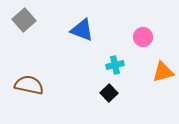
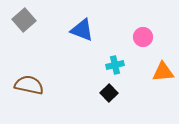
orange triangle: rotated 10 degrees clockwise
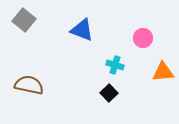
gray square: rotated 10 degrees counterclockwise
pink circle: moved 1 px down
cyan cross: rotated 30 degrees clockwise
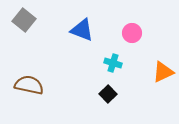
pink circle: moved 11 px left, 5 px up
cyan cross: moved 2 px left, 2 px up
orange triangle: rotated 20 degrees counterclockwise
black square: moved 1 px left, 1 px down
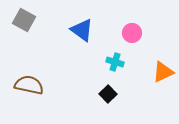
gray square: rotated 10 degrees counterclockwise
blue triangle: rotated 15 degrees clockwise
cyan cross: moved 2 px right, 1 px up
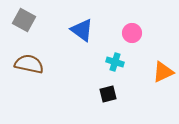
brown semicircle: moved 21 px up
black square: rotated 30 degrees clockwise
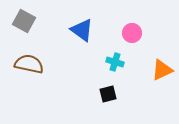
gray square: moved 1 px down
orange triangle: moved 1 px left, 2 px up
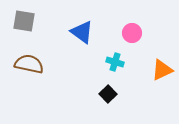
gray square: rotated 20 degrees counterclockwise
blue triangle: moved 2 px down
black square: rotated 30 degrees counterclockwise
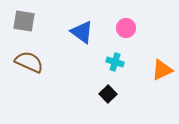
pink circle: moved 6 px left, 5 px up
brown semicircle: moved 2 px up; rotated 12 degrees clockwise
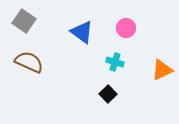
gray square: rotated 25 degrees clockwise
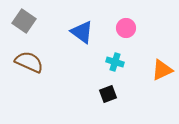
black square: rotated 24 degrees clockwise
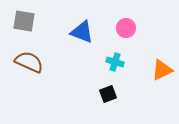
gray square: rotated 25 degrees counterclockwise
blue triangle: rotated 15 degrees counterclockwise
